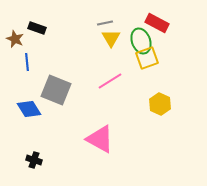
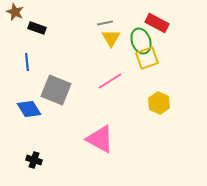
brown star: moved 27 px up
yellow hexagon: moved 1 px left, 1 px up
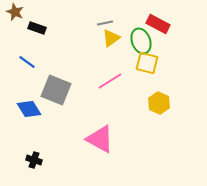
red rectangle: moved 1 px right, 1 px down
yellow triangle: rotated 24 degrees clockwise
yellow square: moved 5 px down; rotated 35 degrees clockwise
blue line: rotated 48 degrees counterclockwise
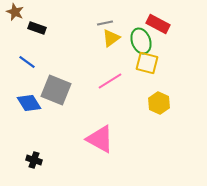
blue diamond: moved 6 px up
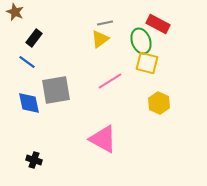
black rectangle: moved 3 px left, 10 px down; rotated 72 degrees counterclockwise
yellow triangle: moved 11 px left, 1 px down
gray square: rotated 32 degrees counterclockwise
blue diamond: rotated 20 degrees clockwise
pink triangle: moved 3 px right
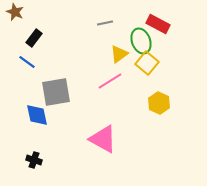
yellow triangle: moved 19 px right, 15 px down
yellow square: rotated 25 degrees clockwise
gray square: moved 2 px down
blue diamond: moved 8 px right, 12 px down
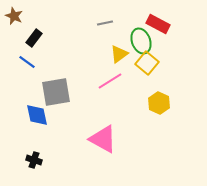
brown star: moved 1 px left, 4 px down
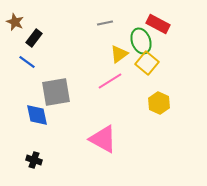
brown star: moved 1 px right, 6 px down
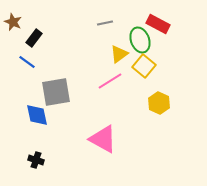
brown star: moved 2 px left
green ellipse: moved 1 px left, 1 px up
yellow square: moved 3 px left, 3 px down
black cross: moved 2 px right
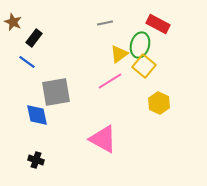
green ellipse: moved 5 px down; rotated 35 degrees clockwise
